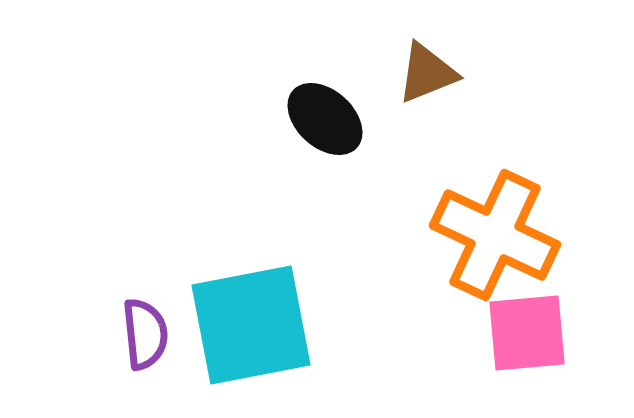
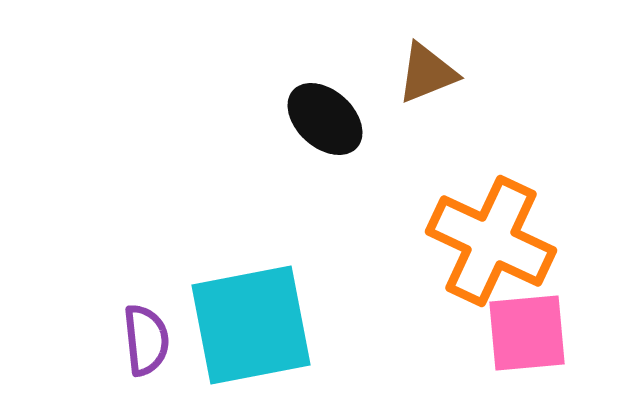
orange cross: moved 4 px left, 6 px down
purple semicircle: moved 1 px right, 6 px down
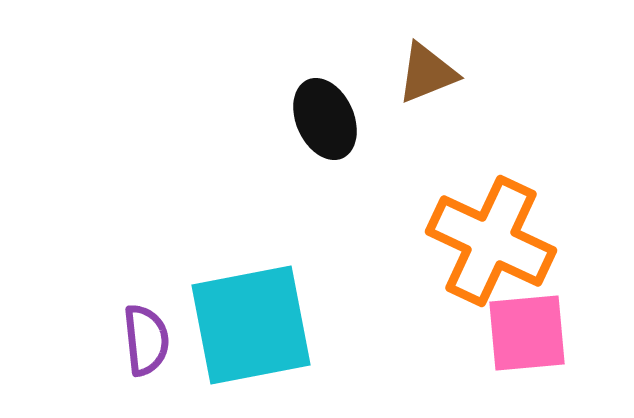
black ellipse: rotated 24 degrees clockwise
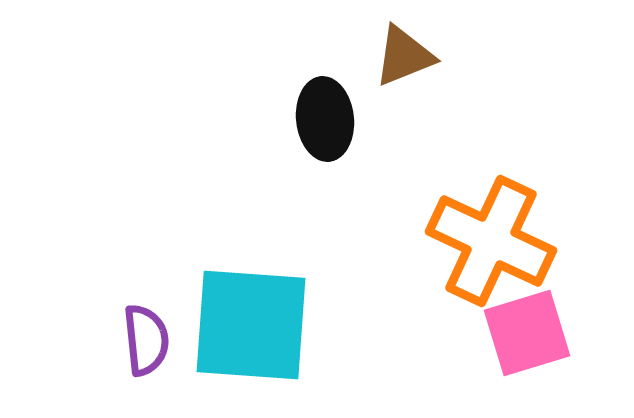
brown triangle: moved 23 px left, 17 px up
black ellipse: rotated 18 degrees clockwise
cyan square: rotated 15 degrees clockwise
pink square: rotated 12 degrees counterclockwise
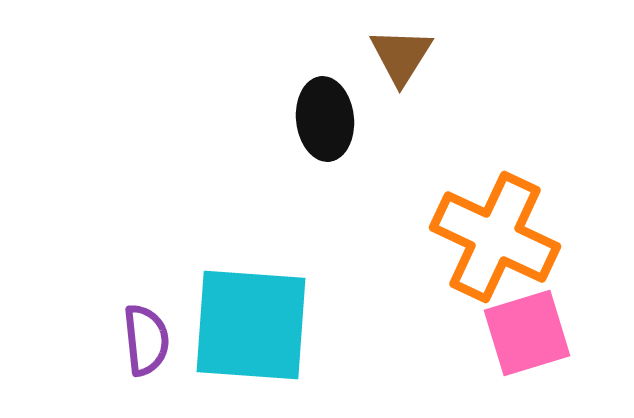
brown triangle: moved 3 px left; rotated 36 degrees counterclockwise
orange cross: moved 4 px right, 4 px up
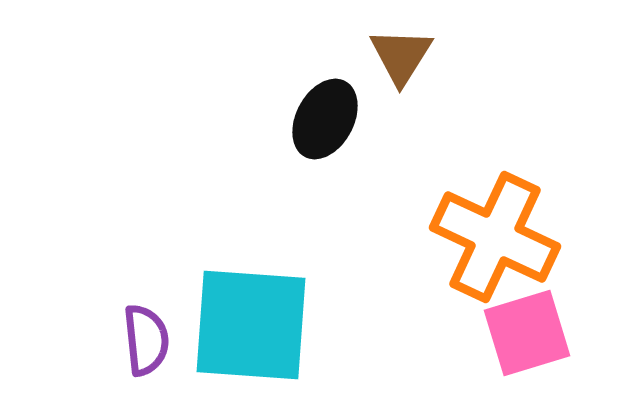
black ellipse: rotated 34 degrees clockwise
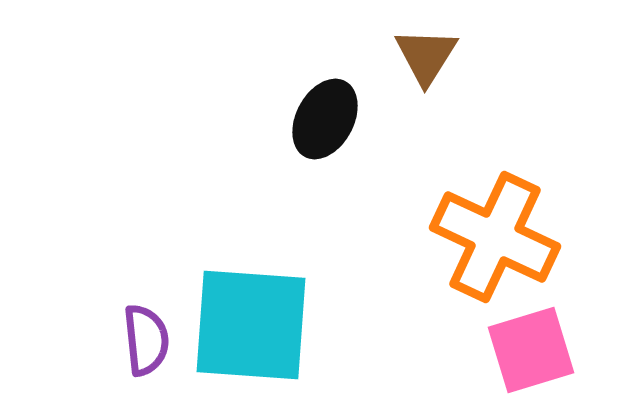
brown triangle: moved 25 px right
pink square: moved 4 px right, 17 px down
